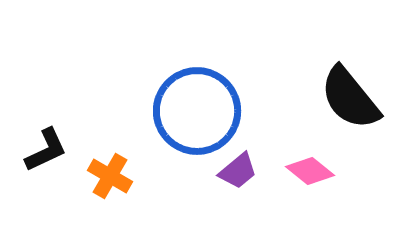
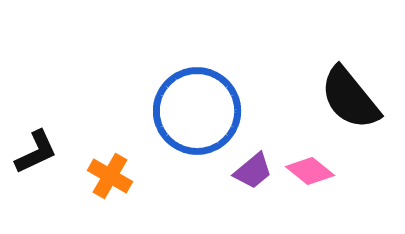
black L-shape: moved 10 px left, 2 px down
purple trapezoid: moved 15 px right
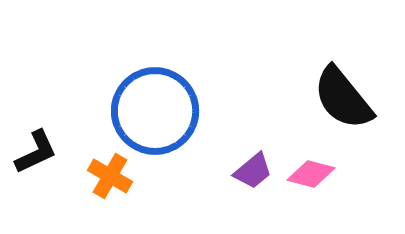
black semicircle: moved 7 px left
blue circle: moved 42 px left
pink diamond: moved 1 px right, 3 px down; rotated 24 degrees counterclockwise
